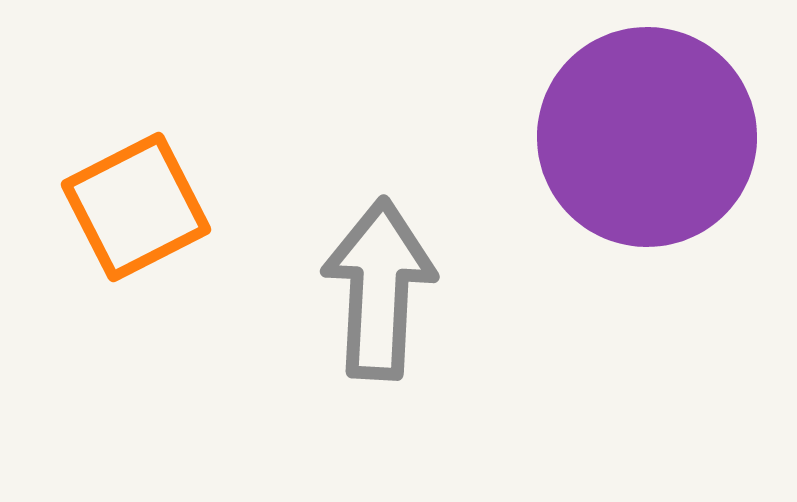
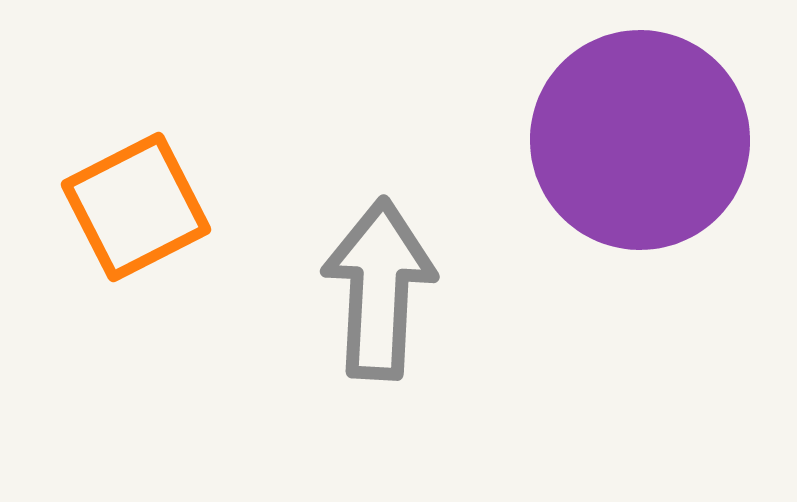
purple circle: moved 7 px left, 3 px down
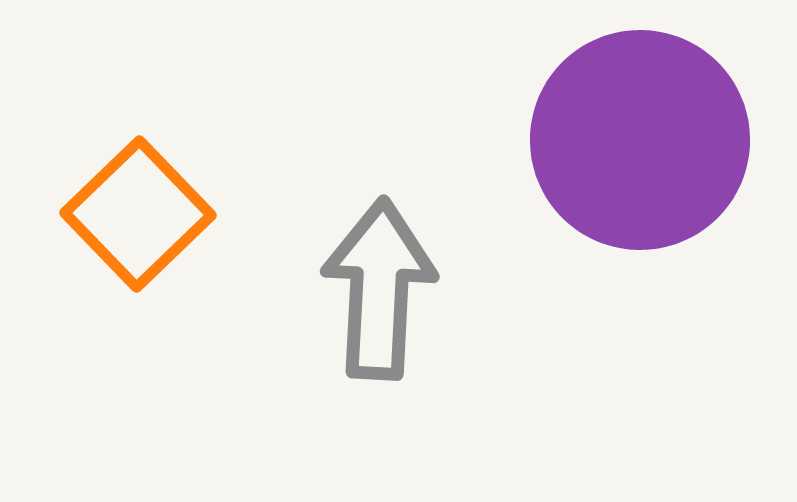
orange square: moved 2 px right, 7 px down; rotated 17 degrees counterclockwise
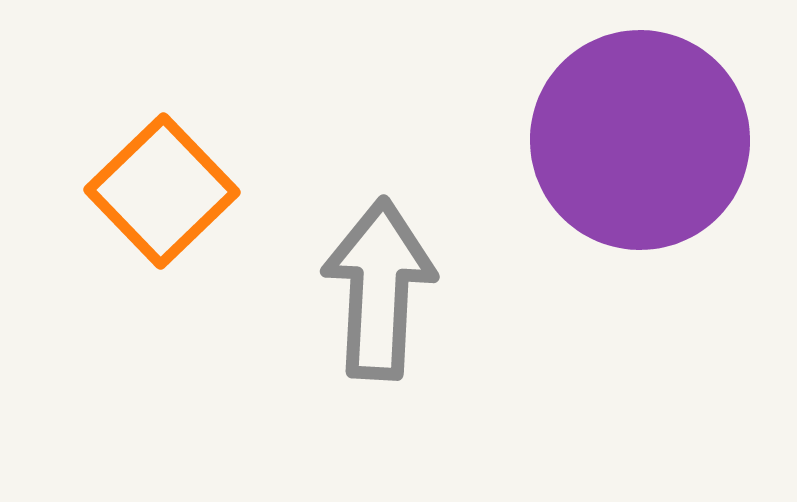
orange square: moved 24 px right, 23 px up
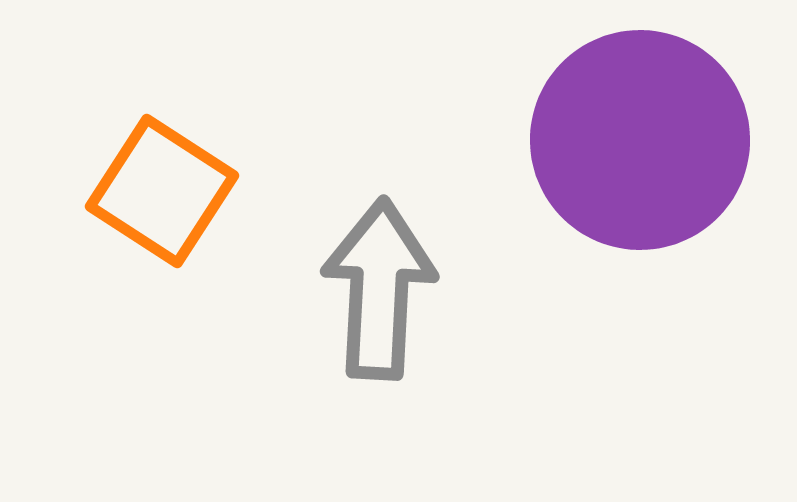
orange square: rotated 13 degrees counterclockwise
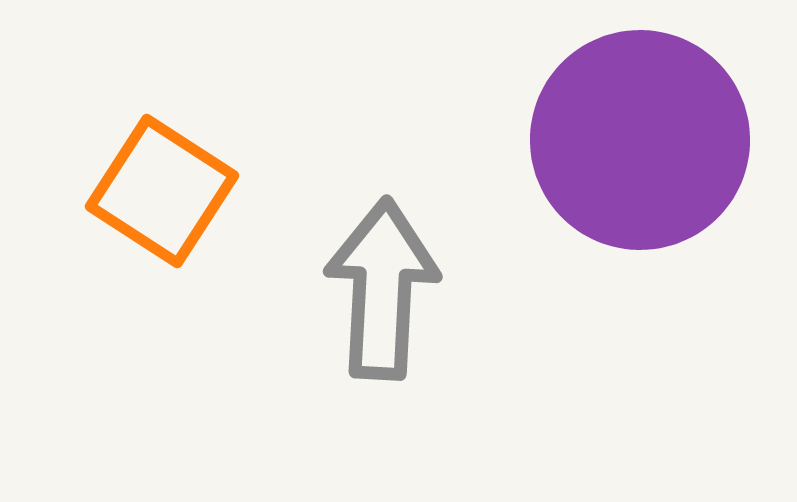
gray arrow: moved 3 px right
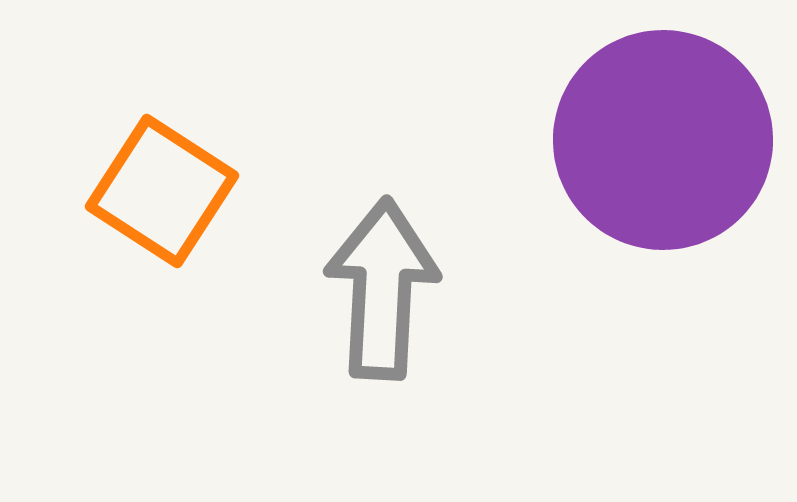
purple circle: moved 23 px right
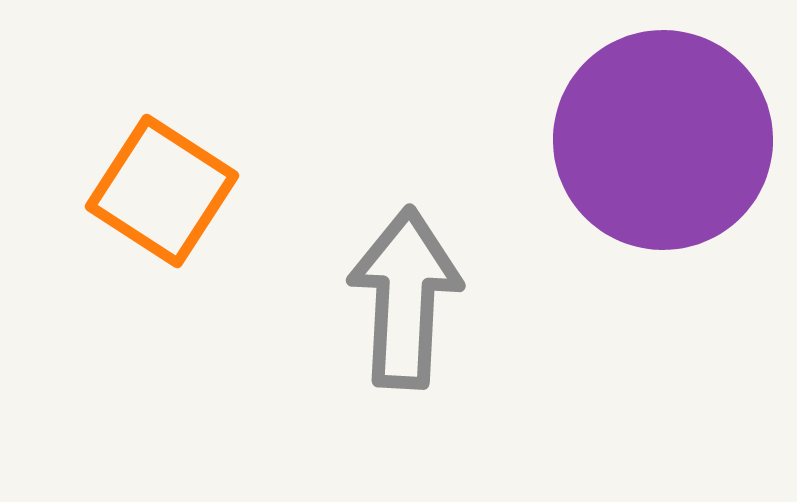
gray arrow: moved 23 px right, 9 px down
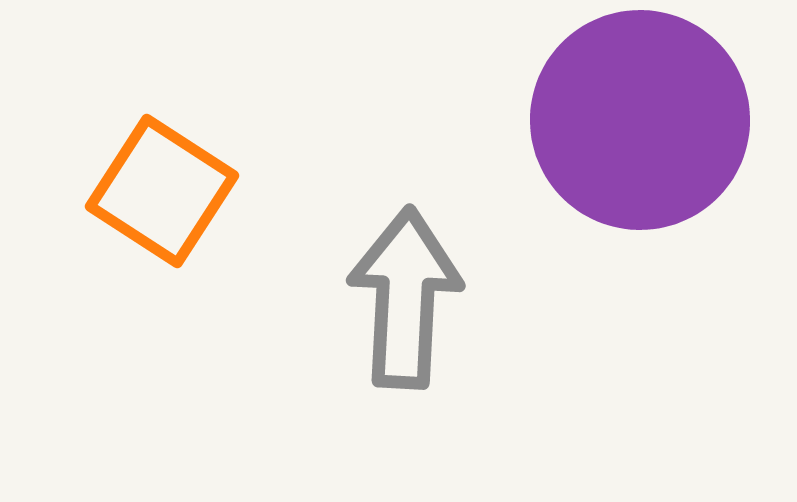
purple circle: moved 23 px left, 20 px up
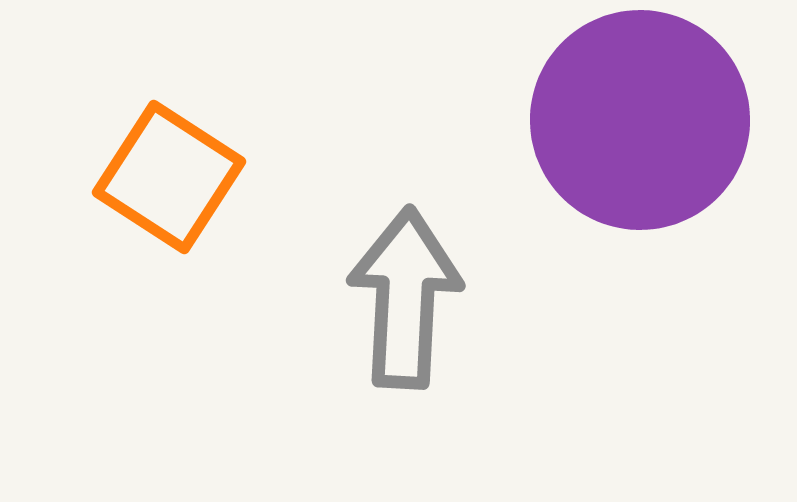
orange square: moved 7 px right, 14 px up
